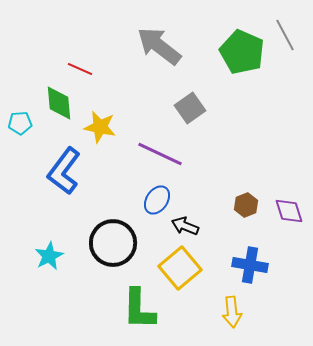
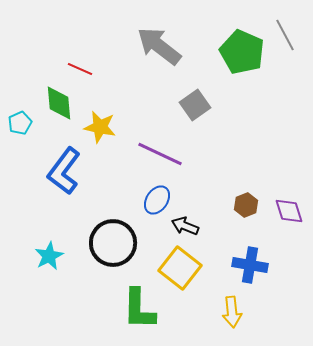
gray square: moved 5 px right, 3 px up
cyan pentagon: rotated 20 degrees counterclockwise
yellow square: rotated 12 degrees counterclockwise
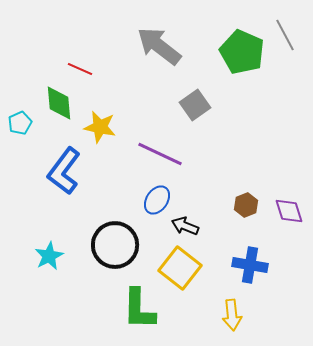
black circle: moved 2 px right, 2 px down
yellow arrow: moved 3 px down
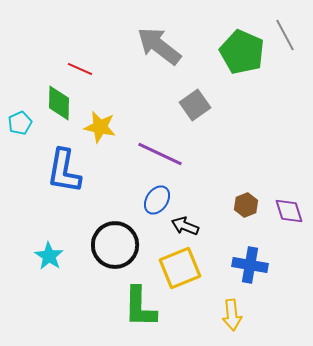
green diamond: rotated 6 degrees clockwise
blue L-shape: rotated 27 degrees counterclockwise
cyan star: rotated 12 degrees counterclockwise
yellow square: rotated 30 degrees clockwise
green L-shape: moved 1 px right, 2 px up
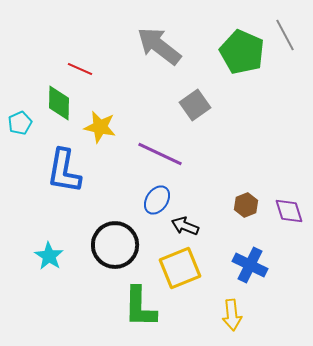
blue cross: rotated 16 degrees clockwise
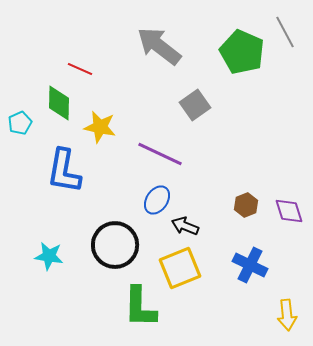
gray line: moved 3 px up
cyan star: rotated 24 degrees counterclockwise
yellow arrow: moved 55 px right
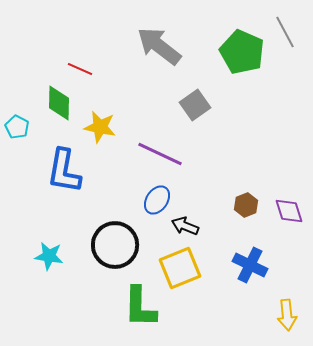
cyan pentagon: moved 3 px left, 4 px down; rotated 20 degrees counterclockwise
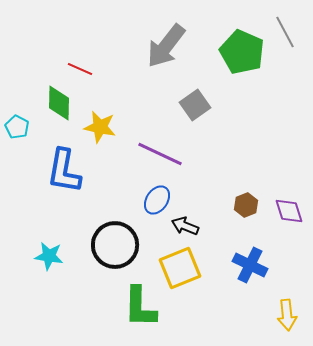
gray arrow: moved 7 px right; rotated 90 degrees counterclockwise
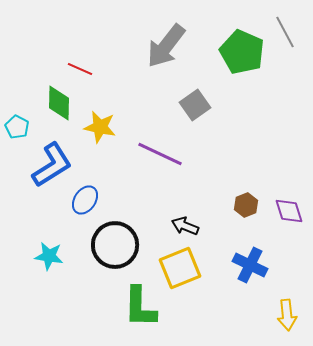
blue L-shape: moved 12 px left, 6 px up; rotated 132 degrees counterclockwise
blue ellipse: moved 72 px left
